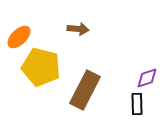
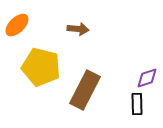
orange ellipse: moved 2 px left, 12 px up
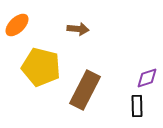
black rectangle: moved 2 px down
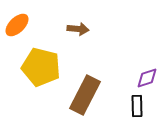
brown rectangle: moved 5 px down
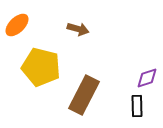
brown arrow: rotated 10 degrees clockwise
brown rectangle: moved 1 px left
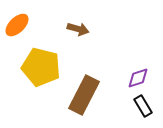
purple diamond: moved 9 px left
black rectangle: moved 6 px right; rotated 30 degrees counterclockwise
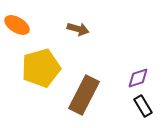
orange ellipse: rotated 75 degrees clockwise
yellow pentagon: moved 1 px down; rotated 30 degrees counterclockwise
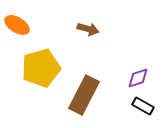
brown arrow: moved 10 px right
black rectangle: rotated 30 degrees counterclockwise
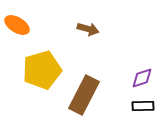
yellow pentagon: moved 1 px right, 2 px down
purple diamond: moved 4 px right
black rectangle: rotated 30 degrees counterclockwise
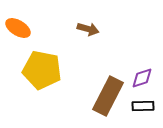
orange ellipse: moved 1 px right, 3 px down
yellow pentagon: rotated 27 degrees clockwise
brown rectangle: moved 24 px right, 1 px down
